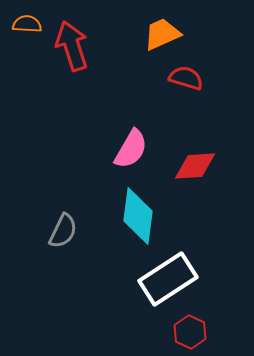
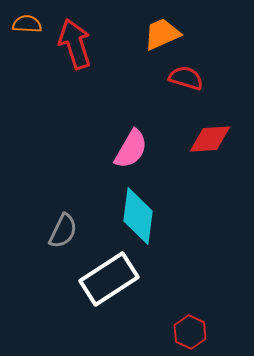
red arrow: moved 3 px right, 2 px up
red diamond: moved 15 px right, 27 px up
white rectangle: moved 59 px left
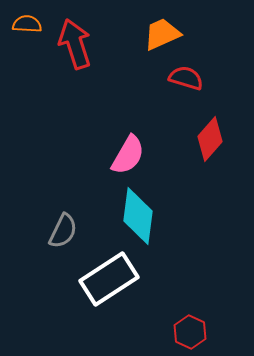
red diamond: rotated 45 degrees counterclockwise
pink semicircle: moved 3 px left, 6 px down
